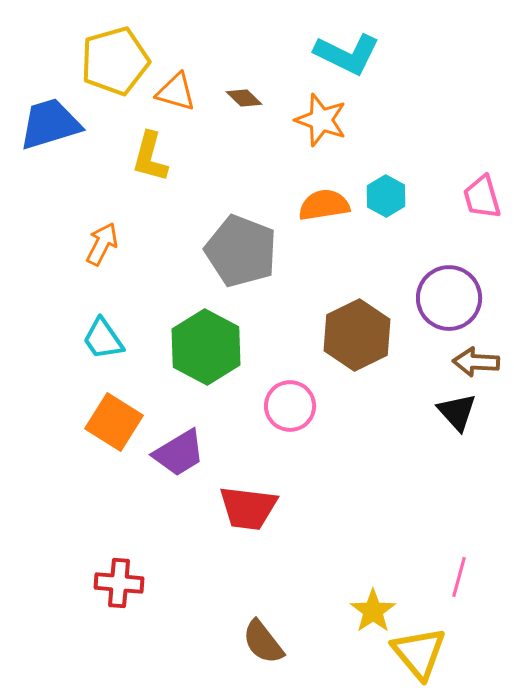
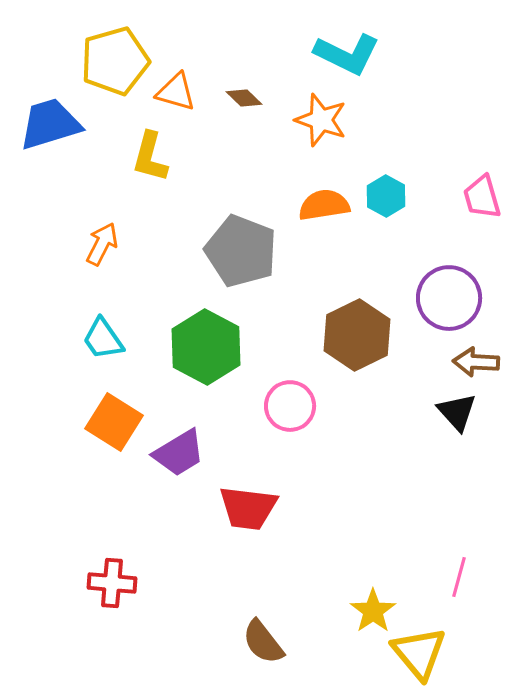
red cross: moved 7 px left
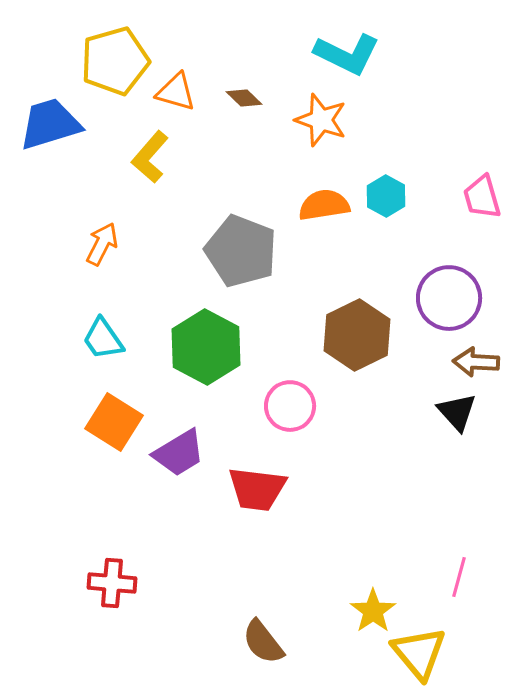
yellow L-shape: rotated 26 degrees clockwise
red trapezoid: moved 9 px right, 19 px up
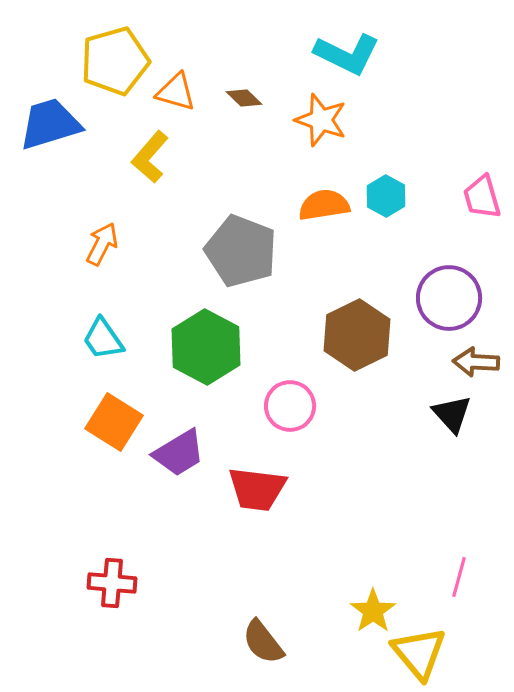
black triangle: moved 5 px left, 2 px down
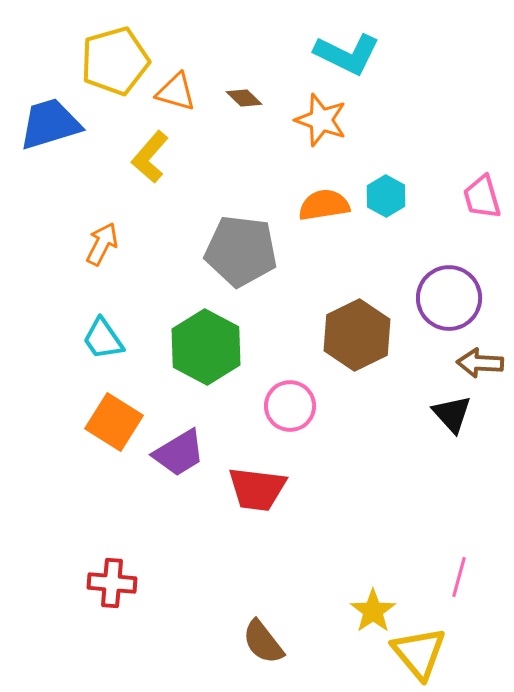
gray pentagon: rotated 14 degrees counterclockwise
brown arrow: moved 4 px right, 1 px down
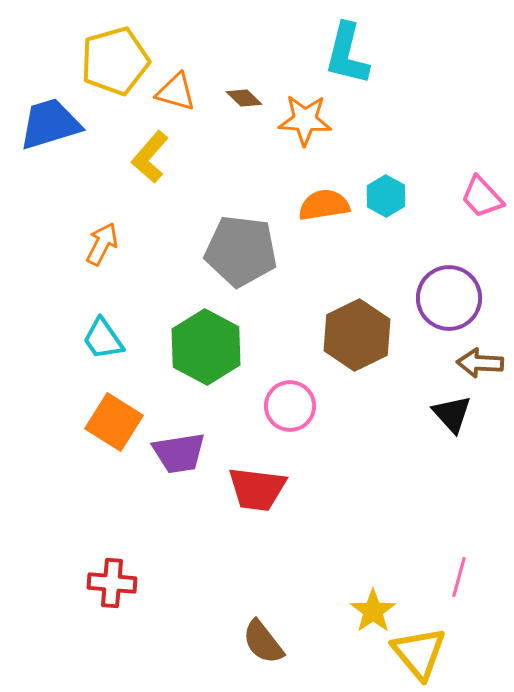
cyan L-shape: rotated 78 degrees clockwise
orange star: moved 16 px left; rotated 16 degrees counterclockwise
pink trapezoid: rotated 27 degrees counterclockwise
purple trapezoid: rotated 22 degrees clockwise
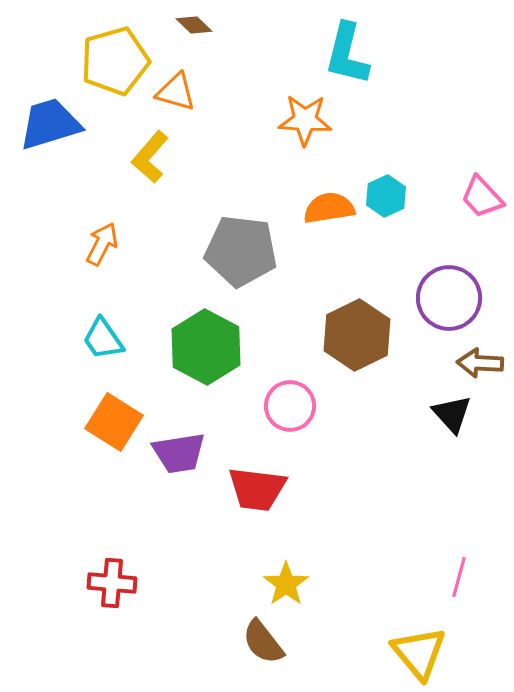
brown diamond: moved 50 px left, 73 px up
cyan hexagon: rotated 6 degrees clockwise
orange semicircle: moved 5 px right, 3 px down
yellow star: moved 87 px left, 27 px up
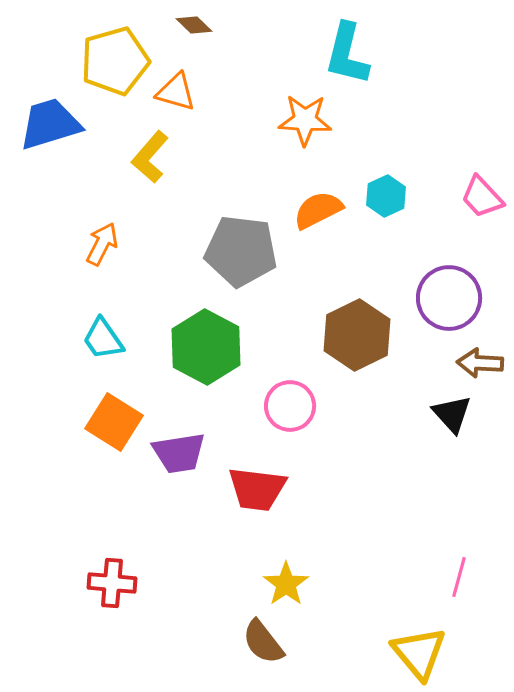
orange semicircle: moved 11 px left, 2 px down; rotated 18 degrees counterclockwise
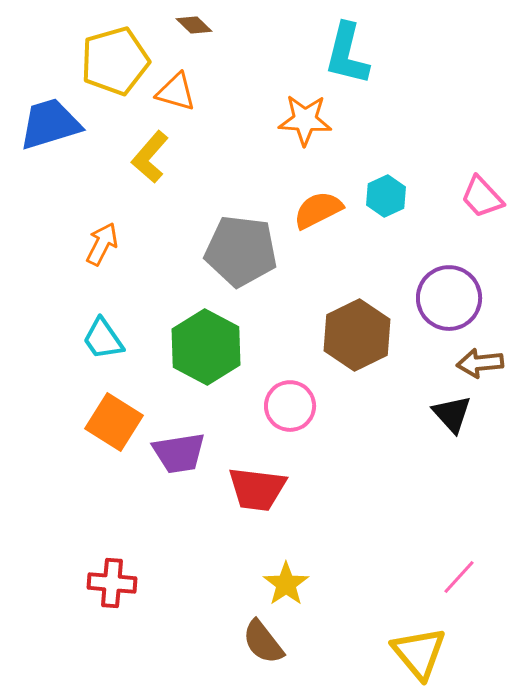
brown arrow: rotated 9 degrees counterclockwise
pink line: rotated 27 degrees clockwise
